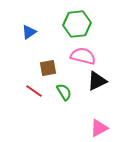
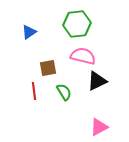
red line: rotated 48 degrees clockwise
pink triangle: moved 1 px up
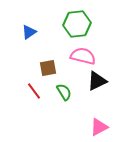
red line: rotated 30 degrees counterclockwise
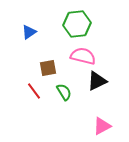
pink triangle: moved 3 px right, 1 px up
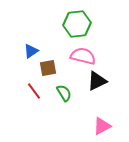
blue triangle: moved 2 px right, 19 px down
green semicircle: moved 1 px down
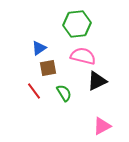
blue triangle: moved 8 px right, 3 px up
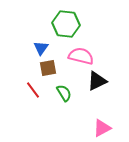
green hexagon: moved 11 px left; rotated 12 degrees clockwise
blue triangle: moved 2 px right; rotated 21 degrees counterclockwise
pink semicircle: moved 2 px left
red line: moved 1 px left, 1 px up
pink triangle: moved 2 px down
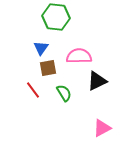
green hexagon: moved 10 px left, 7 px up
pink semicircle: moved 2 px left; rotated 15 degrees counterclockwise
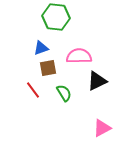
blue triangle: rotated 35 degrees clockwise
